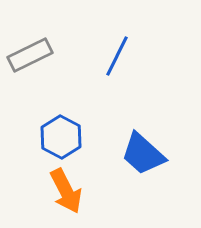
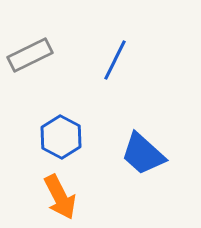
blue line: moved 2 px left, 4 px down
orange arrow: moved 6 px left, 6 px down
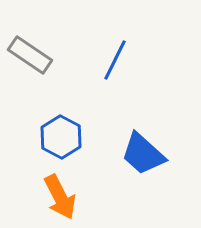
gray rectangle: rotated 60 degrees clockwise
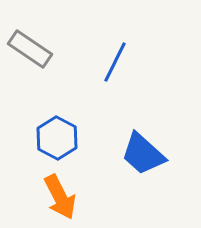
gray rectangle: moved 6 px up
blue line: moved 2 px down
blue hexagon: moved 4 px left, 1 px down
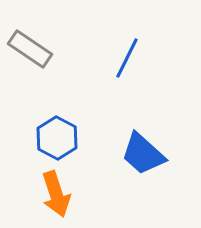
blue line: moved 12 px right, 4 px up
orange arrow: moved 4 px left, 3 px up; rotated 9 degrees clockwise
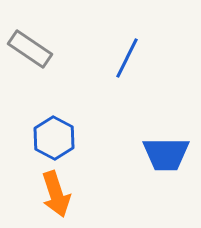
blue hexagon: moved 3 px left
blue trapezoid: moved 23 px right; rotated 42 degrees counterclockwise
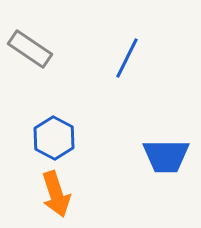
blue trapezoid: moved 2 px down
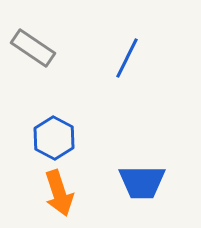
gray rectangle: moved 3 px right, 1 px up
blue trapezoid: moved 24 px left, 26 px down
orange arrow: moved 3 px right, 1 px up
